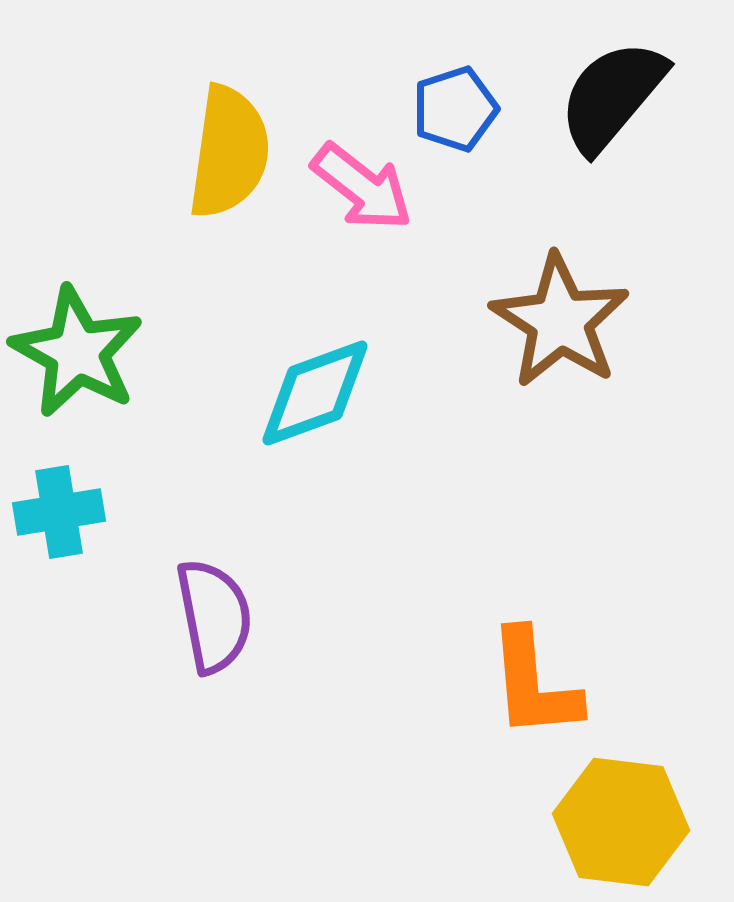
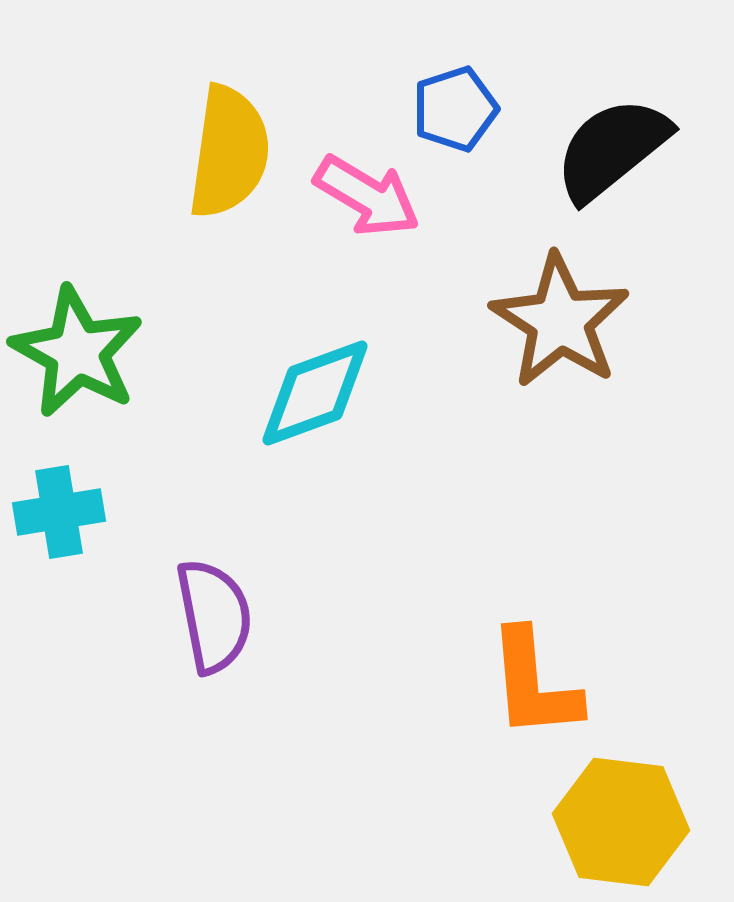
black semicircle: moved 53 px down; rotated 11 degrees clockwise
pink arrow: moved 5 px right, 9 px down; rotated 7 degrees counterclockwise
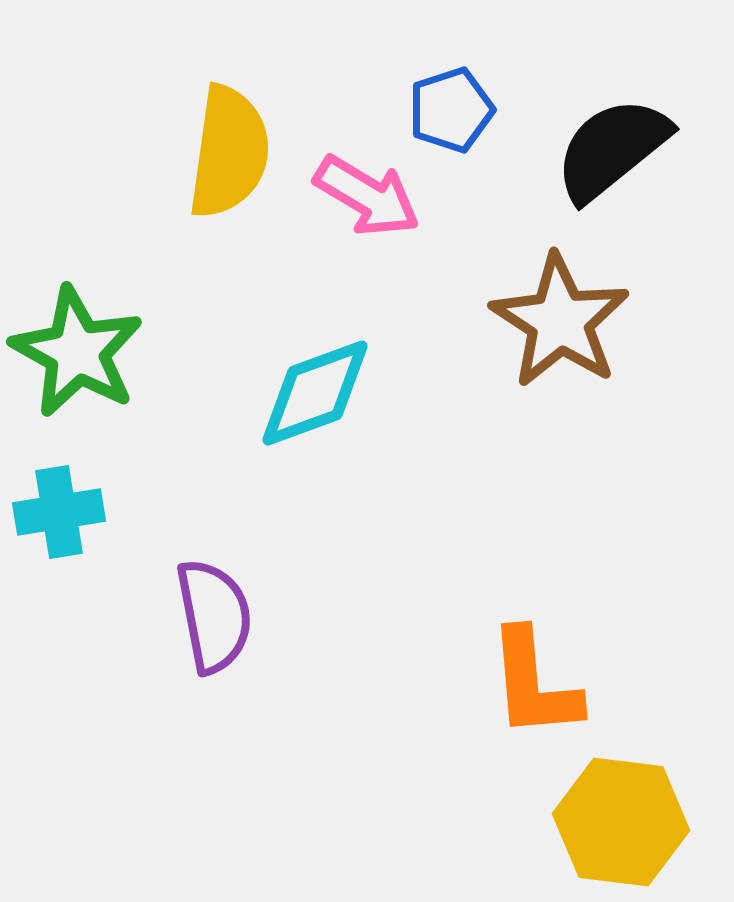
blue pentagon: moved 4 px left, 1 px down
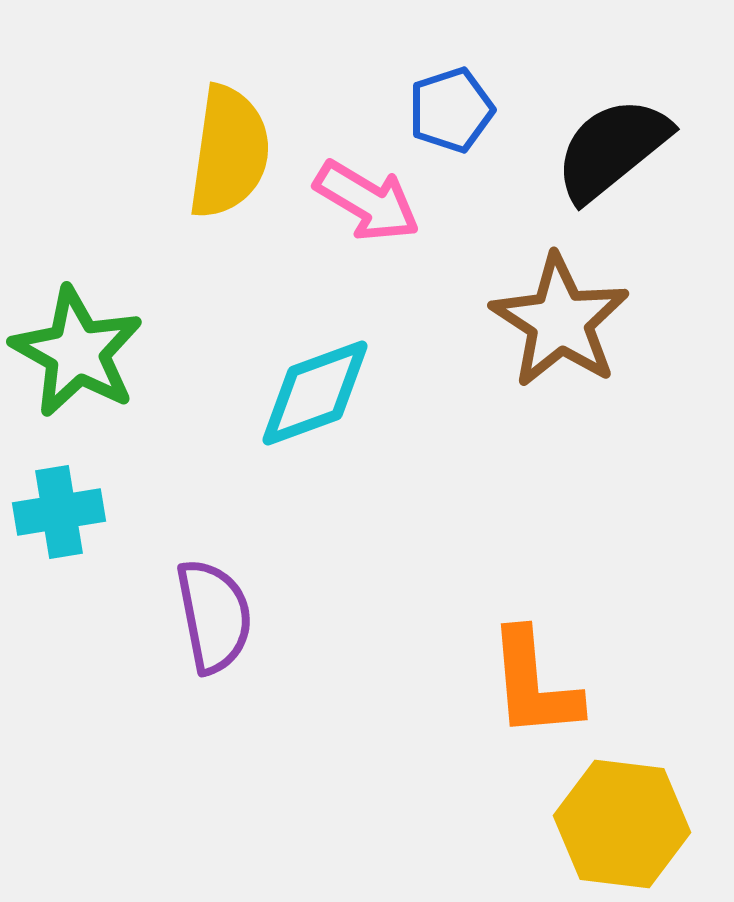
pink arrow: moved 5 px down
yellow hexagon: moved 1 px right, 2 px down
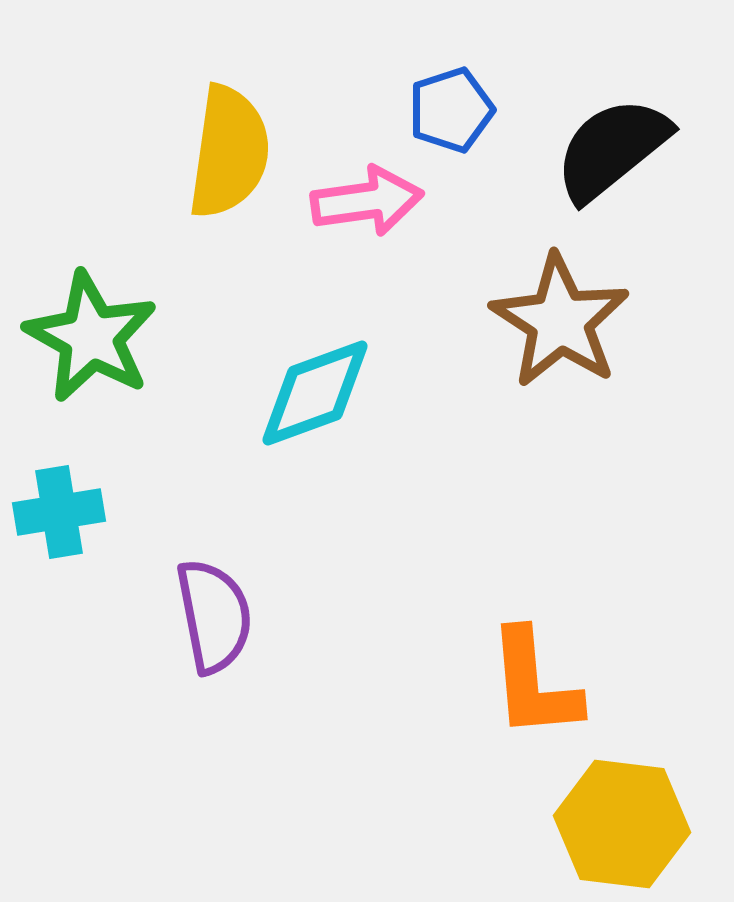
pink arrow: rotated 39 degrees counterclockwise
green star: moved 14 px right, 15 px up
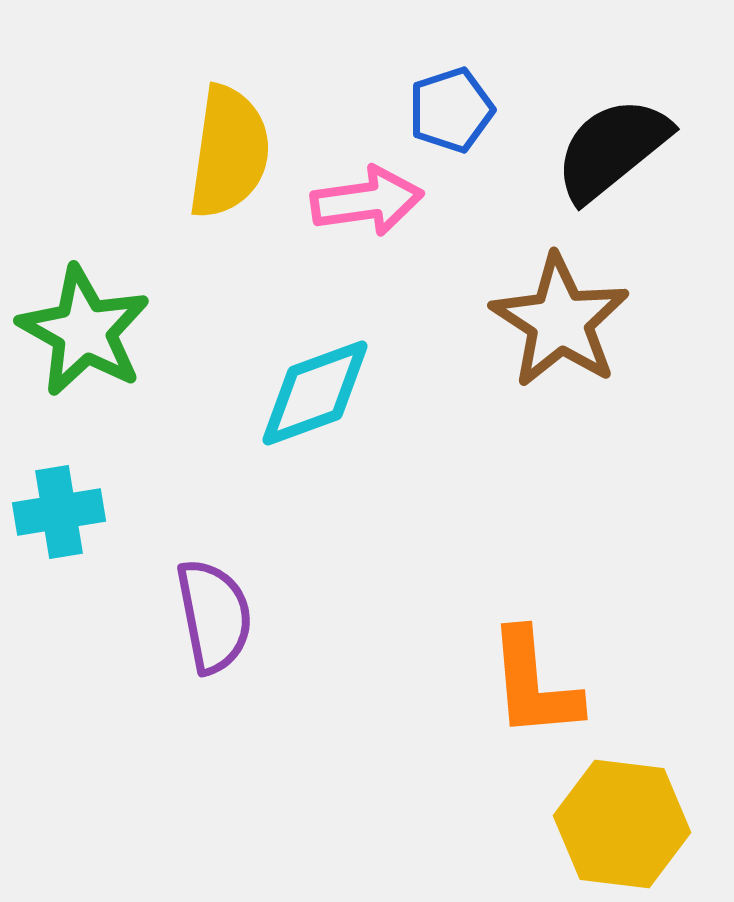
green star: moved 7 px left, 6 px up
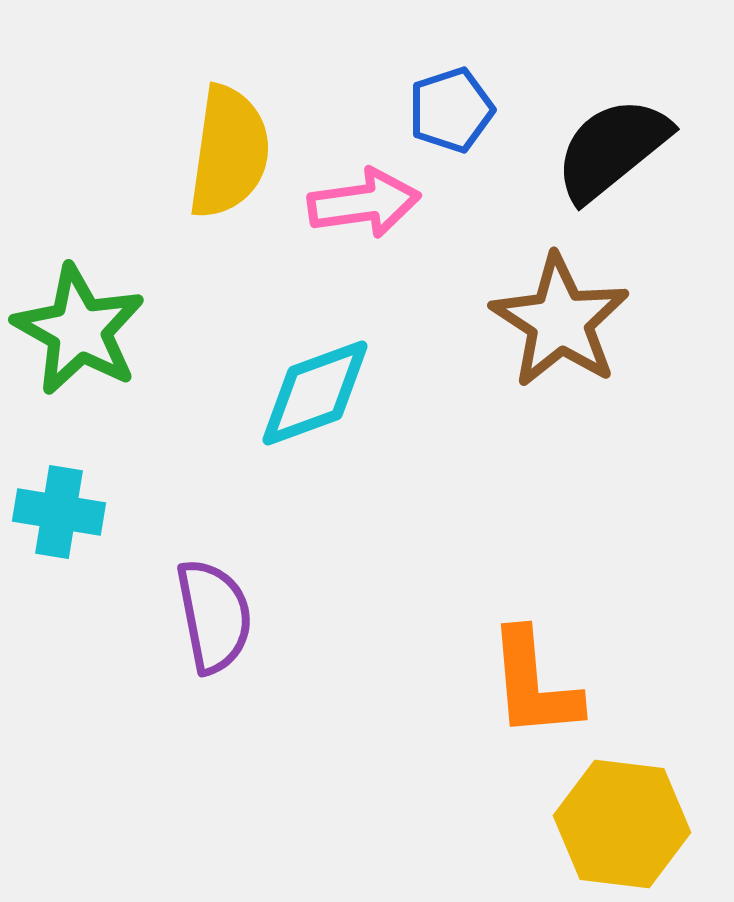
pink arrow: moved 3 px left, 2 px down
green star: moved 5 px left, 1 px up
cyan cross: rotated 18 degrees clockwise
